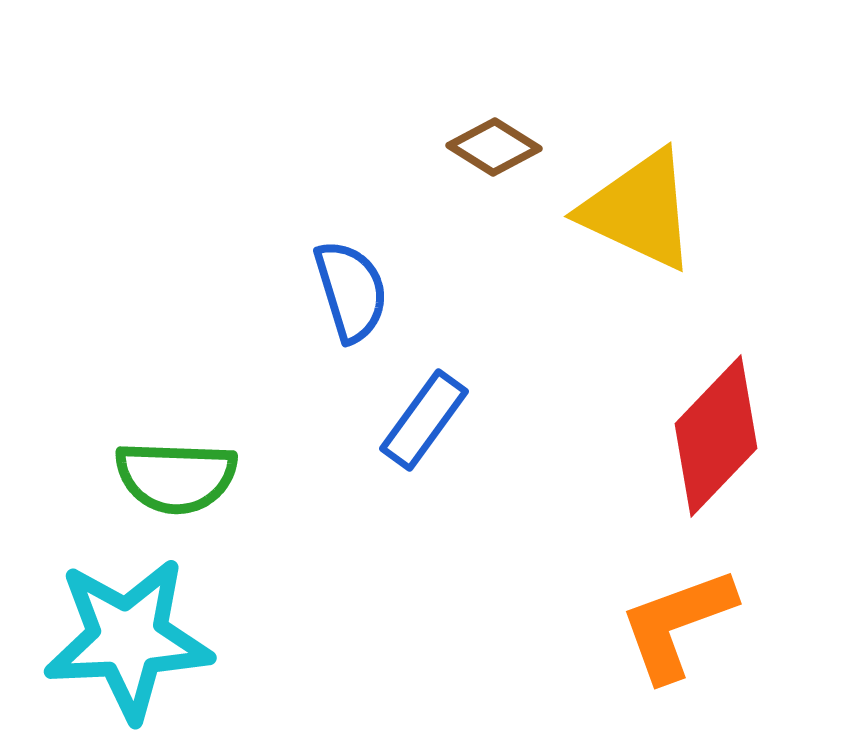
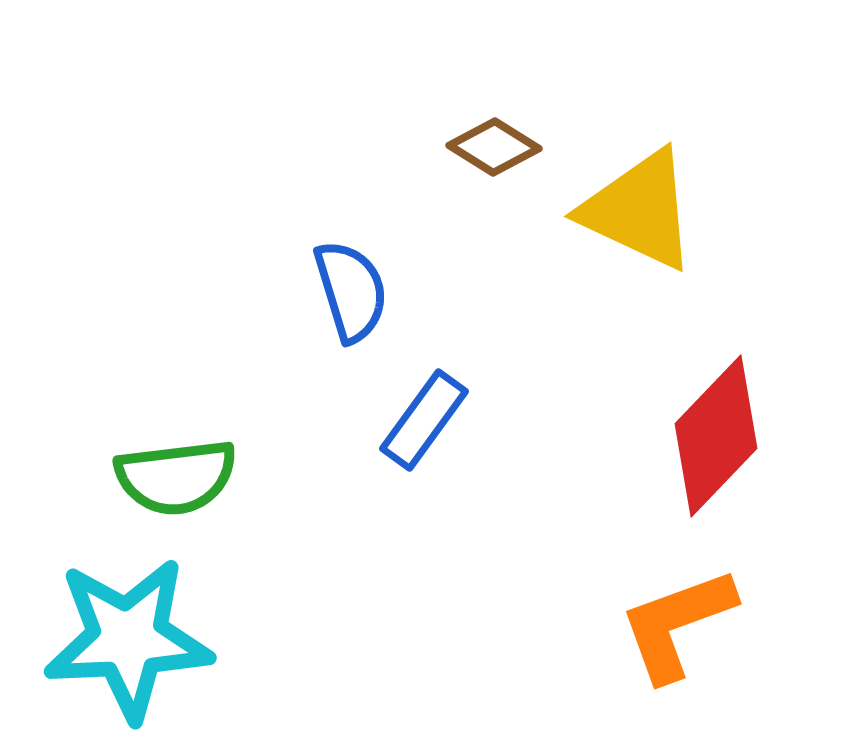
green semicircle: rotated 9 degrees counterclockwise
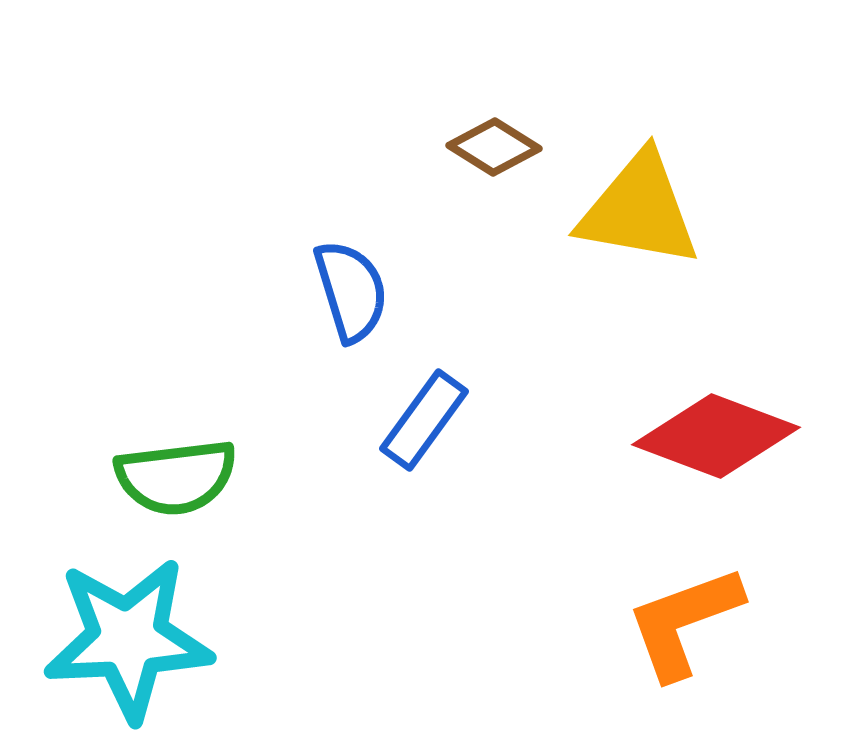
yellow triangle: rotated 15 degrees counterclockwise
red diamond: rotated 67 degrees clockwise
orange L-shape: moved 7 px right, 2 px up
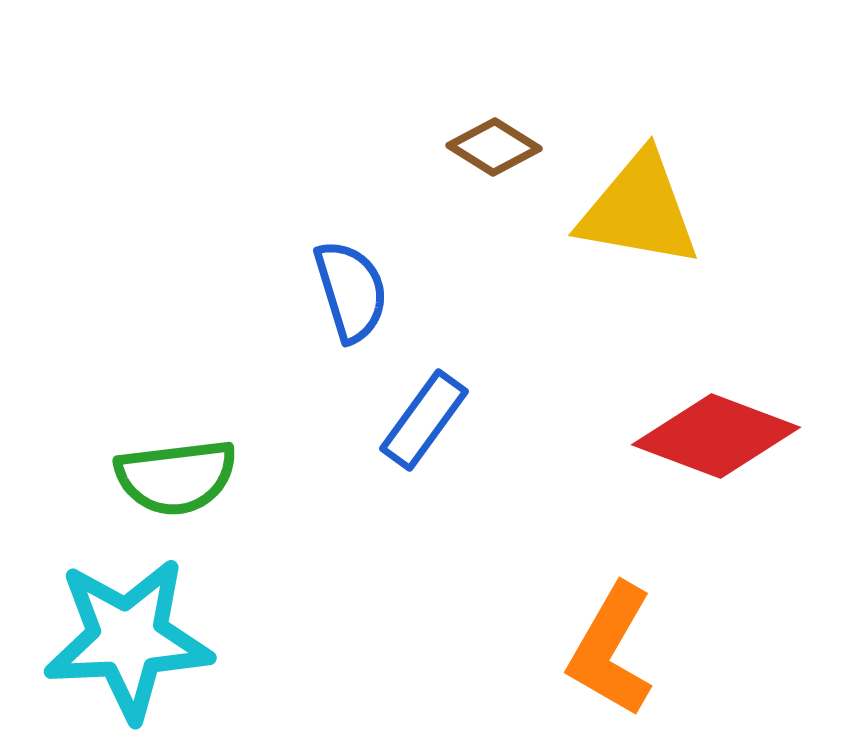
orange L-shape: moved 73 px left, 28 px down; rotated 40 degrees counterclockwise
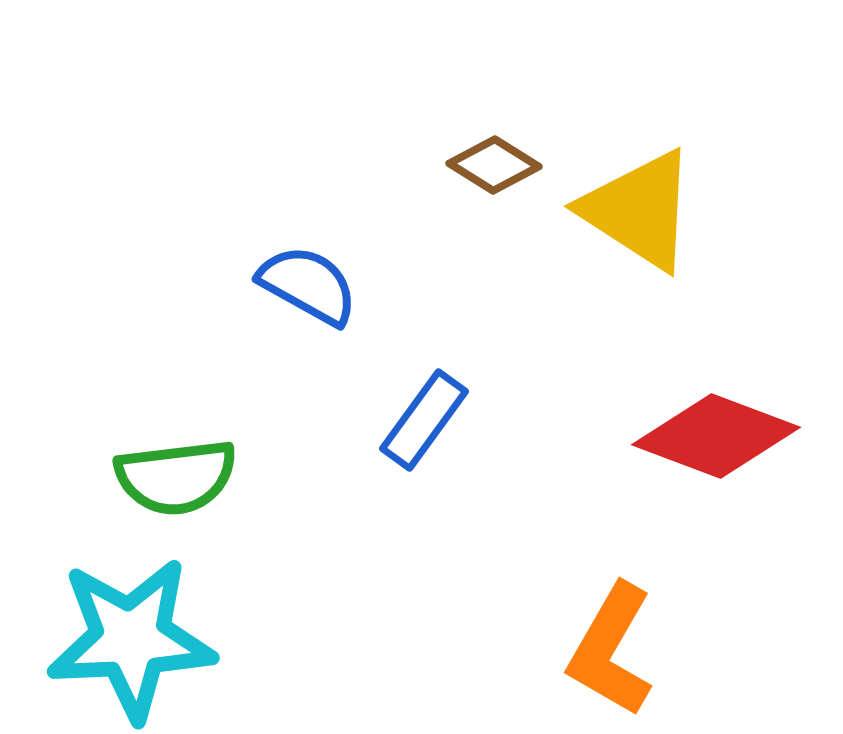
brown diamond: moved 18 px down
yellow triangle: rotated 23 degrees clockwise
blue semicircle: moved 43 px left, 6 px up; rotated 44 degrees counterclockwise
cyan star: moved 3 px right
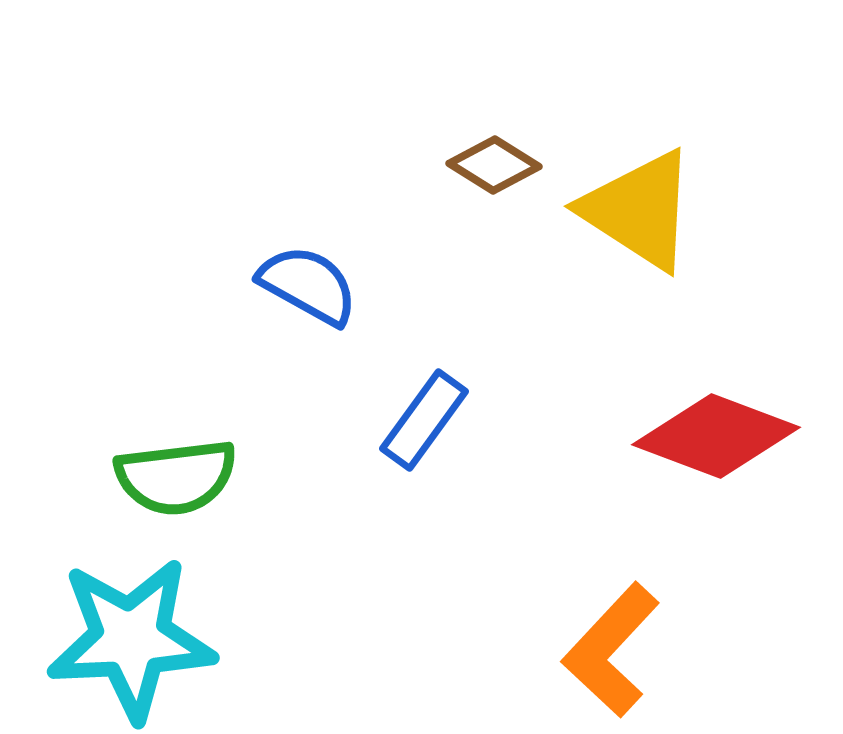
orange L-shape: rotated 13 degrees clockwise
